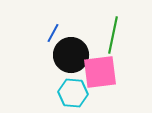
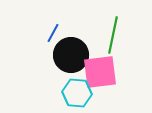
cyan hexagon: moved 4 px right
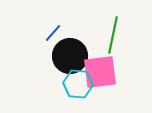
blue line: rotated 12 degrees clockwise
black circle: moved 1 px left, 1 px down
cyan hexagon: moved 1 px right, 9 px up
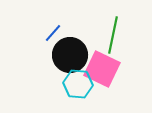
black circle: moved 1 px up
pink square: moved 2 px right, 3 px up; rotated 33 degrees clockwise
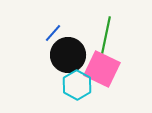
green line: moved 7 px left
black circle: moved 2 px left
cyan hexagon: moved 1 px left, 1 px down; rotated 24 degrees clockwise
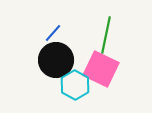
black circle: moved 12 px left, 5 px down
pink square: moved 1 px left
cyan hexagon: moved 2 px left
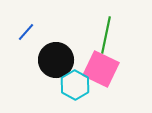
blue line: moved 27 px left, 1 px up
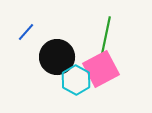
black circle: moved 1 px right, 3 px up
pink square: rotated 36 degrees clockwise
cyan hexagon: moved 1 px right, 5 px up
